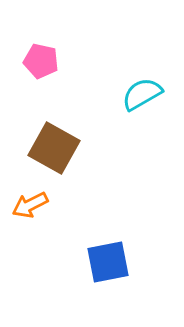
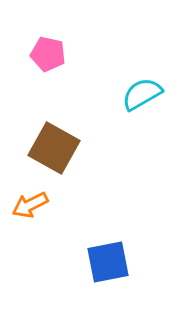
pink pentagon: moved 7 px right, 7 px up
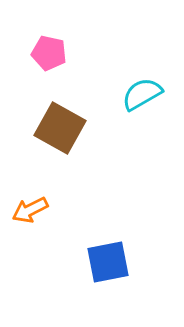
pink pentagon: moved 1 px right, 1 px up
brown square: moved 6 px right, 20 px up
orange arrow: moved 5 px down
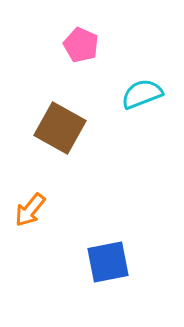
pink pentagon: moved 32 px right, 8 px up; rotated 12 degrees clockwise
cyan semicircle: rotated 9 degrees clockwise
orange arrow: rotated 24 degrees counterclockwise
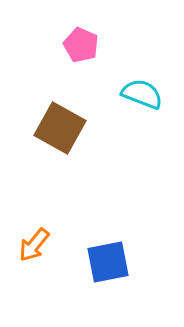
cyan semicircle: rotated 42 degrees clockwise
orange arrow: moved 4 px right, 35 px down
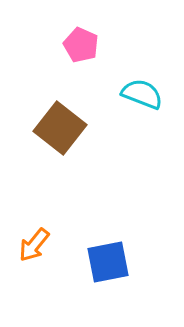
brown square: rotated 9 degrees clockwise
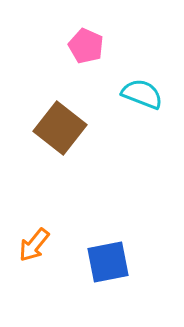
pink pentagon: moved 5 px right, 1 px down
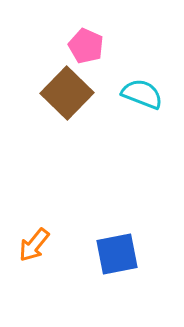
brown square: moved 7 px right, 35 px up; rotated 6 degrees clockwise
blue square: moved 9 px right, 8 px up
